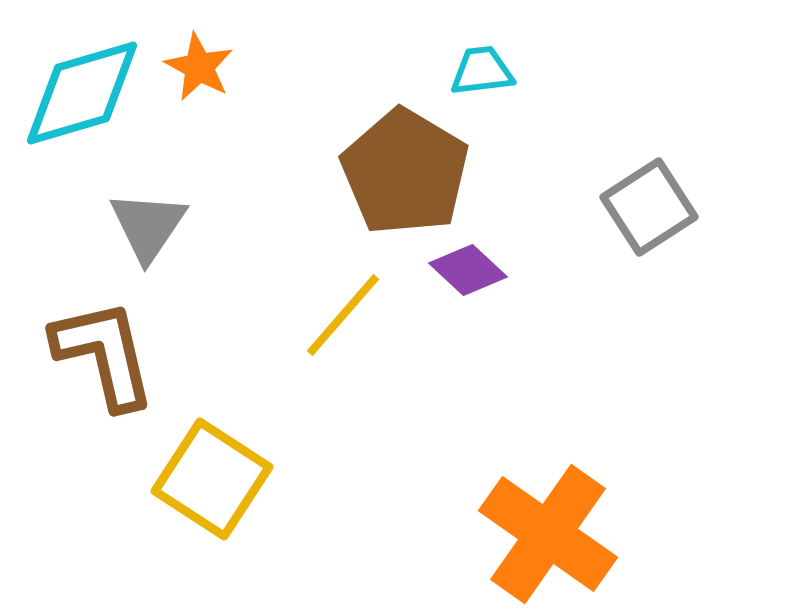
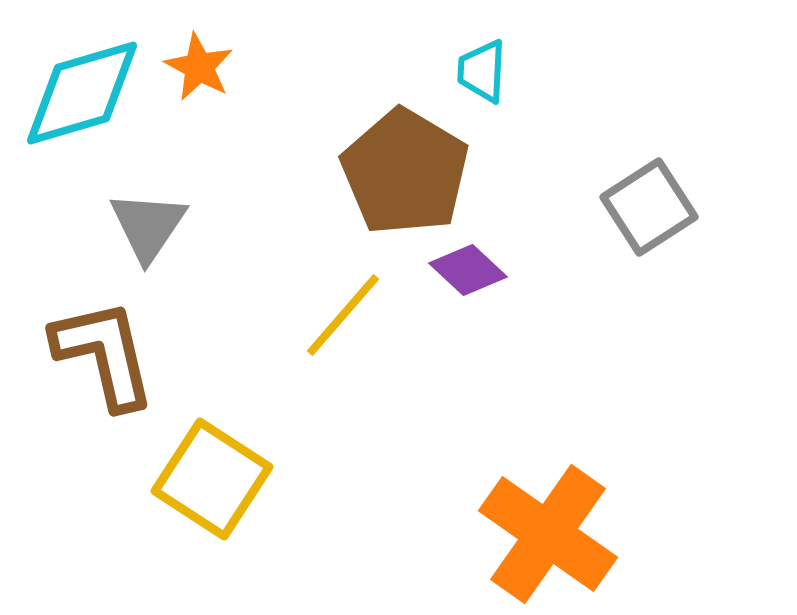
cyan trapezoid: rotated 80 degrees counterclockwise
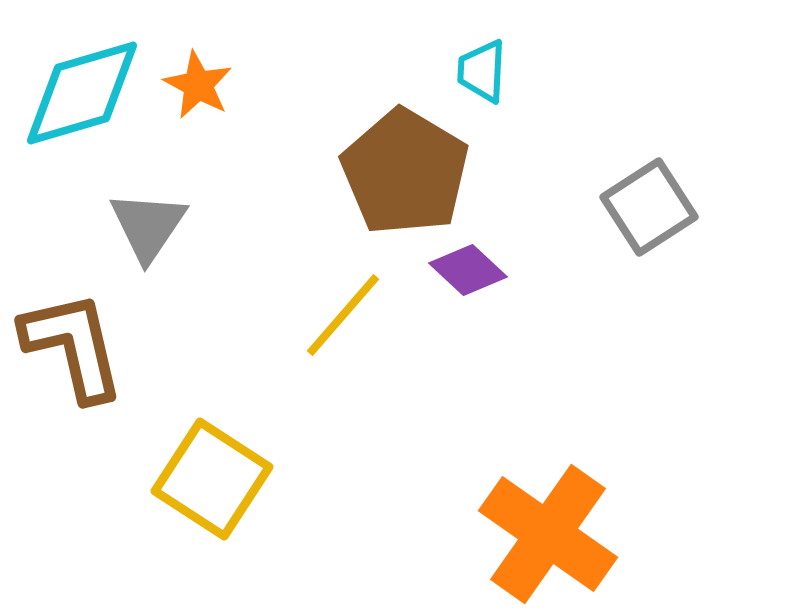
orange star: moved 1 px left, 18 px down
brown L-shape: moved 31 px left, 8 px up
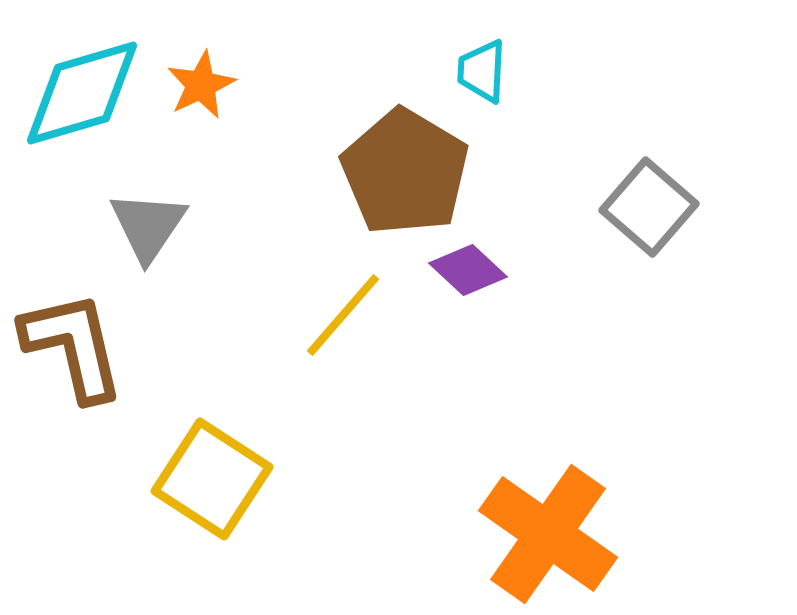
orange star: moved 3 px right; rotated 18 degrees clockwise
gray square: rotated 16 degrees counterclockwise
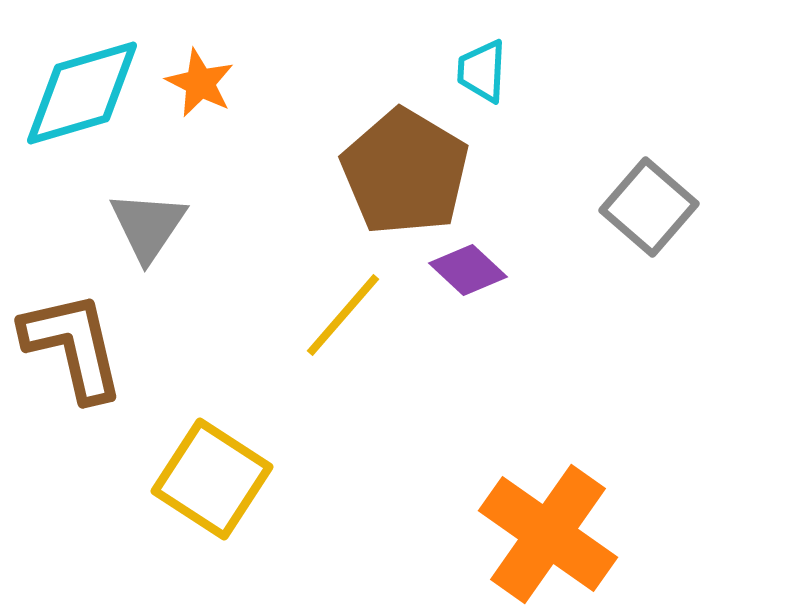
orange star: moved 1 px left, 2 px up; rotated 20 degrees counterclockwise
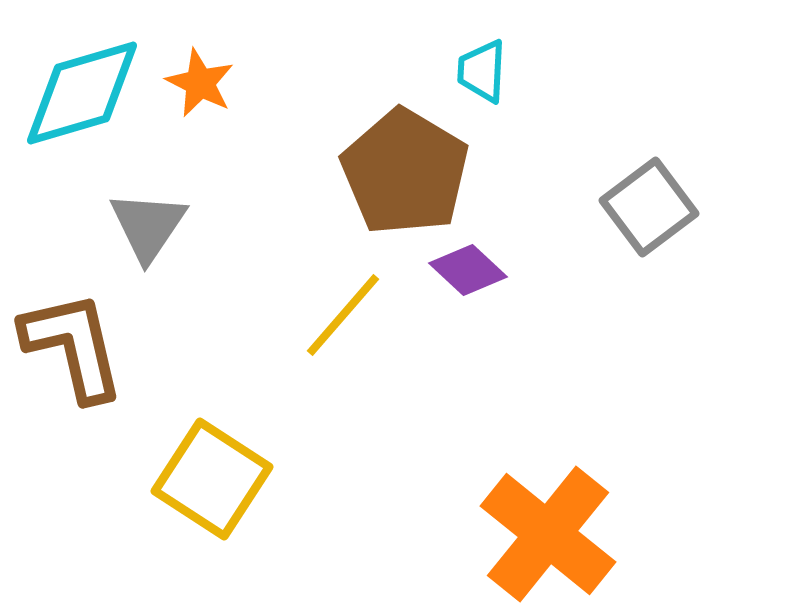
gray square: rotated 12 degrees clockwise
orange cross: rotated 4 degrees clockwise
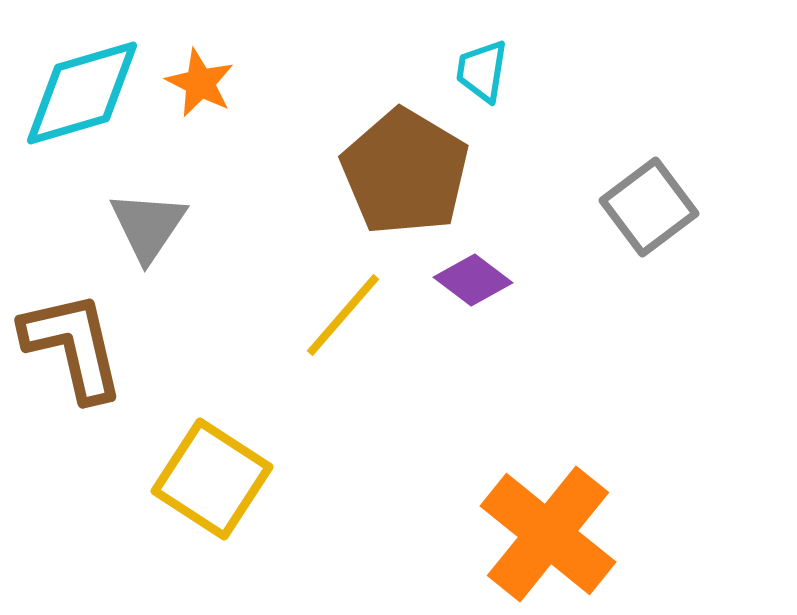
cyan trapezoid: rotated 6 degrees clockwise
purple diamond: moved 5 px right, 10 px down; rotated 6 degrees counterclockwise
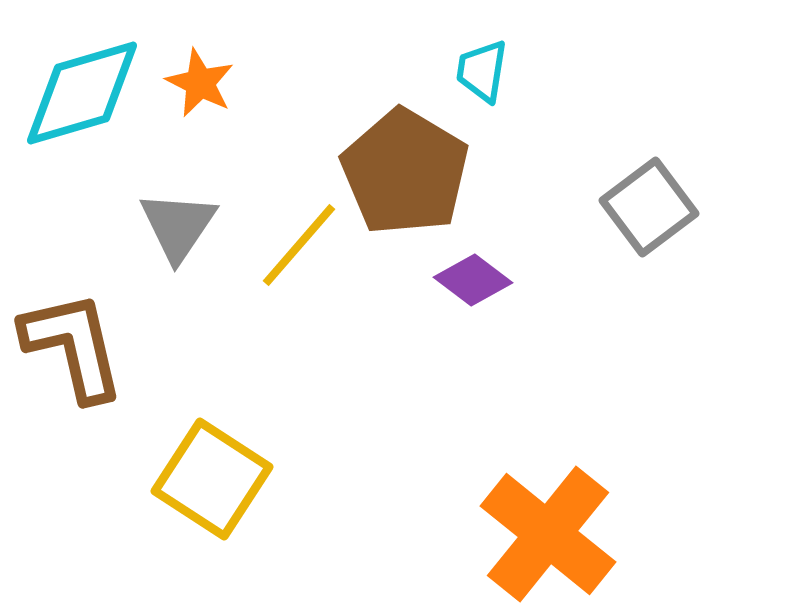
gray triangle: moved 30 px right
yellow line: moved 44 px left, 70 px up
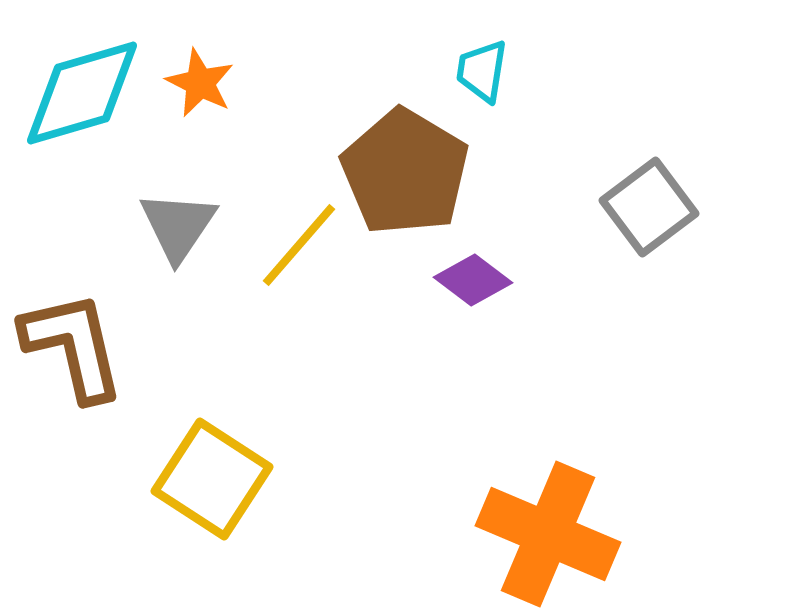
orange cross: rotated 16 degrees counterclockwise
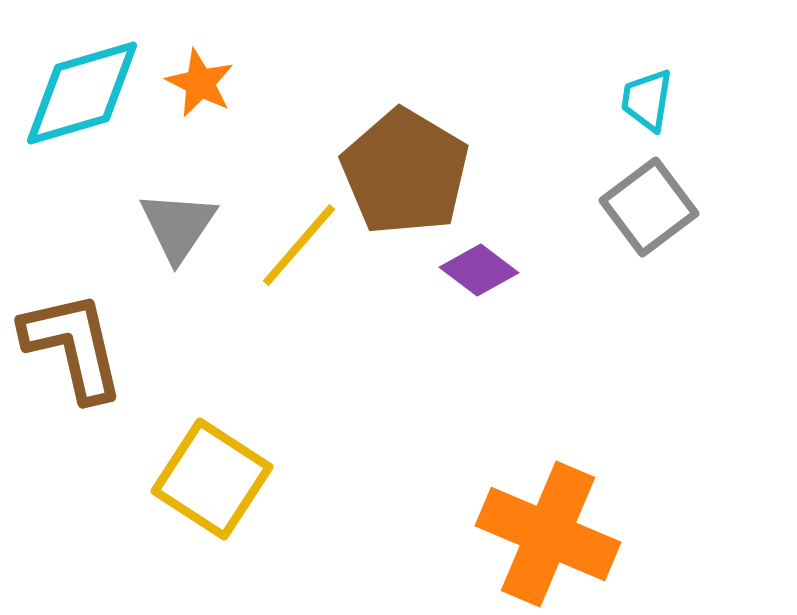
cyan trapezoid: moved 165 px right, 29 px down
purple diamond: moved 6 px right, 10 px up
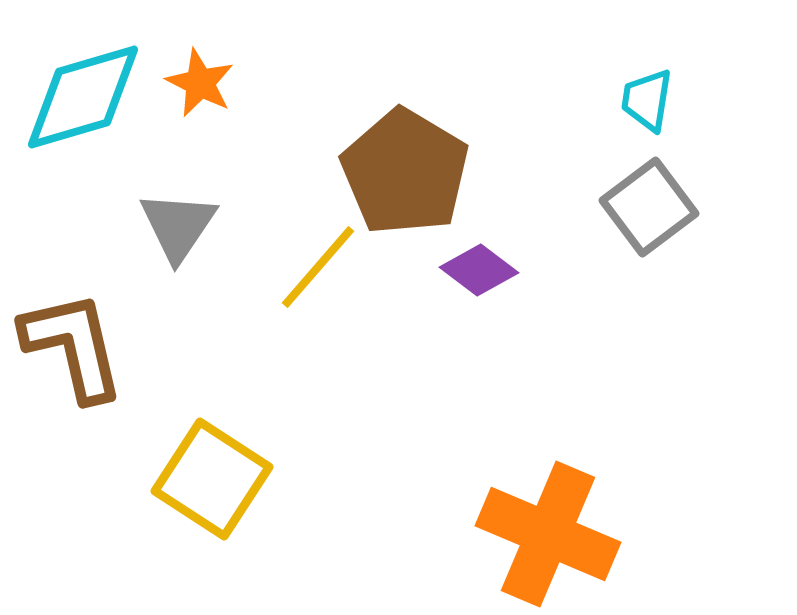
cyan diamond: moved 1 px right, 4 px down
yellow line: moved 19 px right, 22 px down
